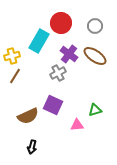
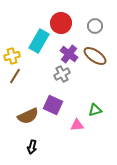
gray cross: moved 4 px right, 1 px down
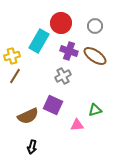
purple cross: moved 3 px up; rotated 18 degrees counterclockwise
gray cross: moved 1 px right, 2 px down
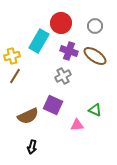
green triangle: rotated 40 degrees clockwise
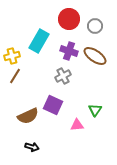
red circle: moved 8 px right, 4 px up
green triangle: rotated 40 degrees clockwise
black arrow: rotated 88 degrees counterclockwise
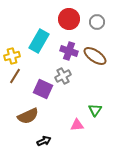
gray circle: moved 2 px right, 4 px up
purple square: moved 10 px left, 16 px up
black arrow: moved 12 px right, 6 px up; rotated 40 degrees counterclockwise
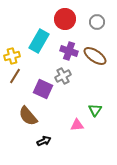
red circle: moved 4 px left
brown semicircle: rotated 75 degrees clockwise
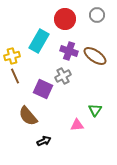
gray circle: moved 7 px up
brown line: rotated 56 degrees counterclockwise
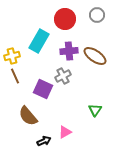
purple cross: rotated 24 degrees counterclockwise
pink triangle: moved 12 px left, 7 px down; rotated 24 degrees counterclockwise
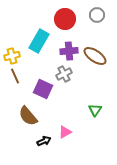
gray cross: moved 1 px right, 2 px up
